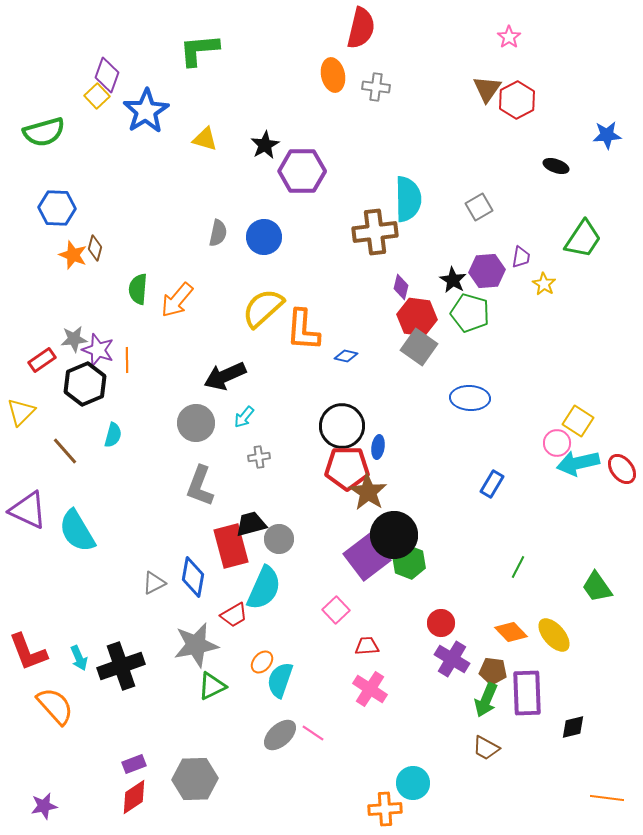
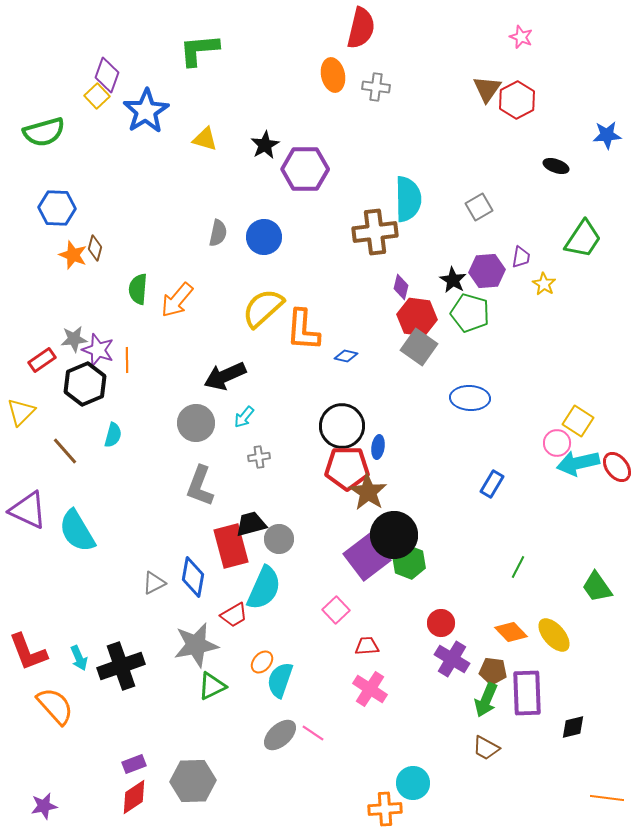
pink star at (509, 37): moved 12 px right; rotated 15 degrees counterclockwise
purple hexagon at (302, 171): moved 3 px right, 2 px up
red ellipse at (622, 469): moved 5 px left, 2 px up
gray hexagon at (195, 779): moved 2 px left, 2 px down
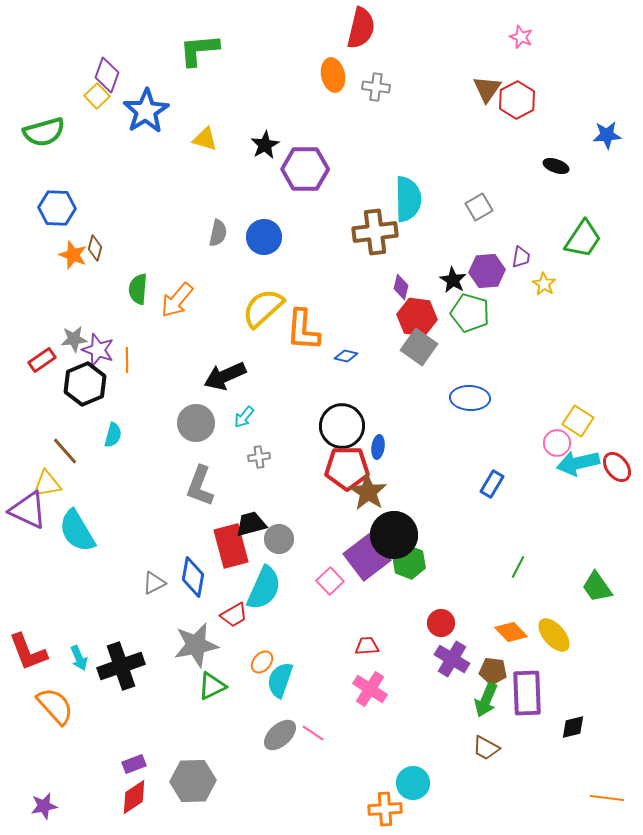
yellow triangle at (21, 412): moved 26 px right, 72 px down; rotated 36 degrees clockwise
pink square at (336, 610): moved 6 px left, 29 px up
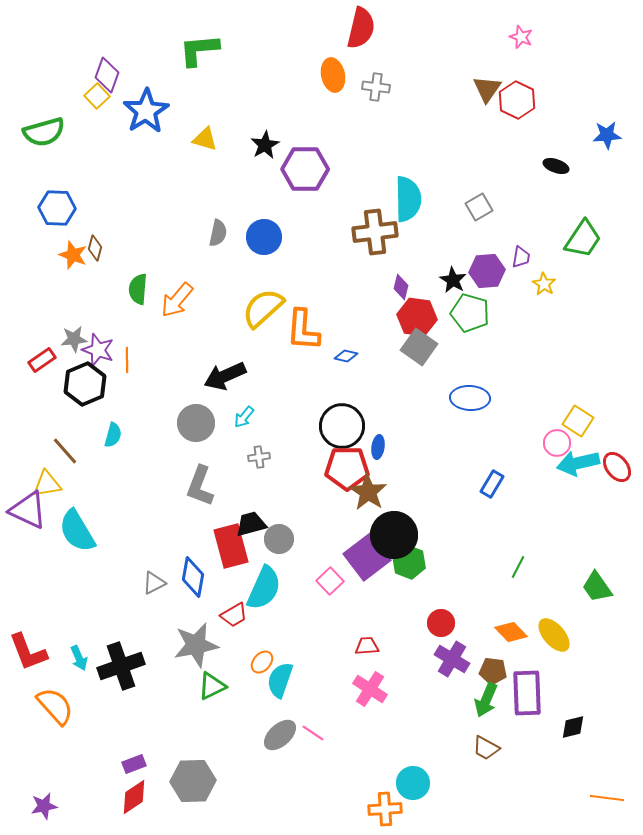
red hexagon at (517, 100): rotated 6 degrees counterclockwise
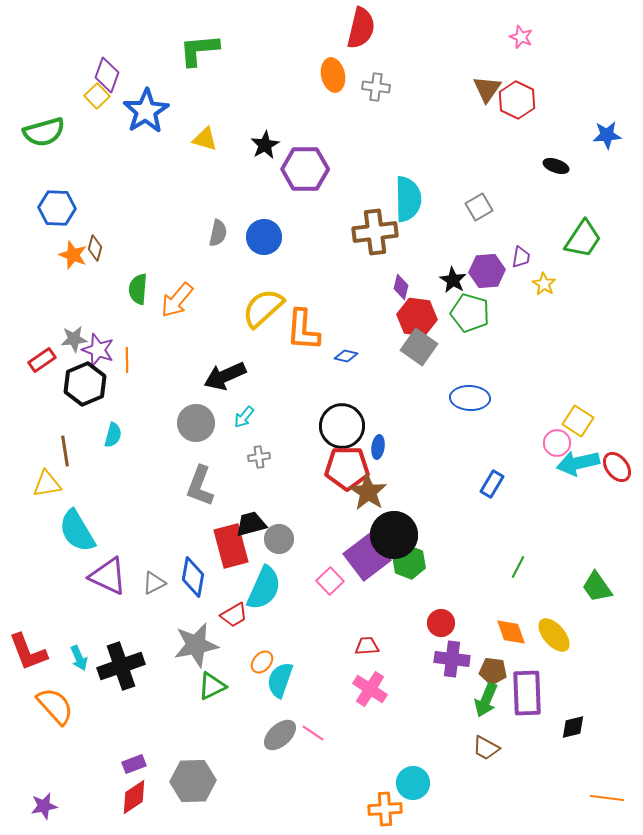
brown line at (65, 451): rotated 32 degrees clockwise
purple triangle at (28, 510): moved 80 px right, 66 px down
orange diamond at (511, 632): rotated 24 degrees clockwise
purple cross at (452, 659): rotated 24 degrees counterclockwise
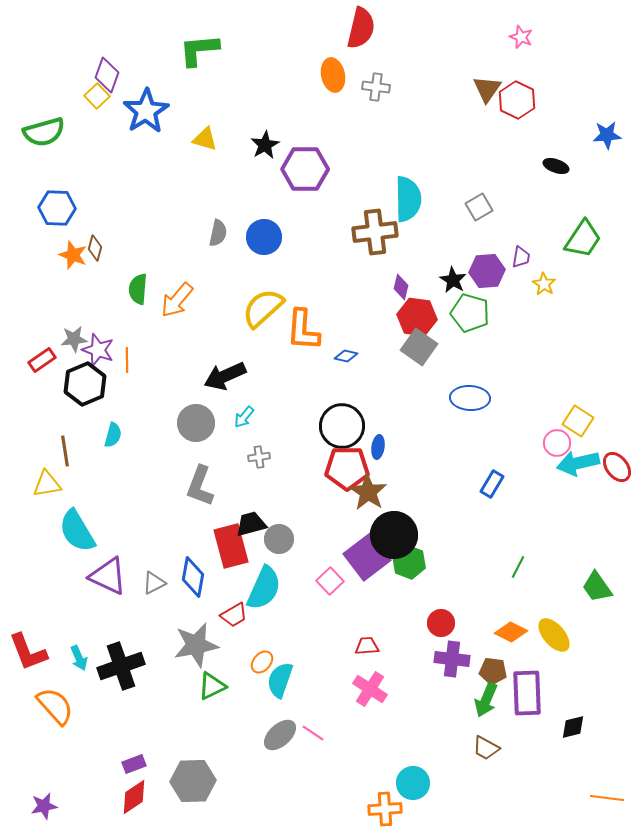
orange diamond at (511, 632): rotated 44 degrees counterclockwise
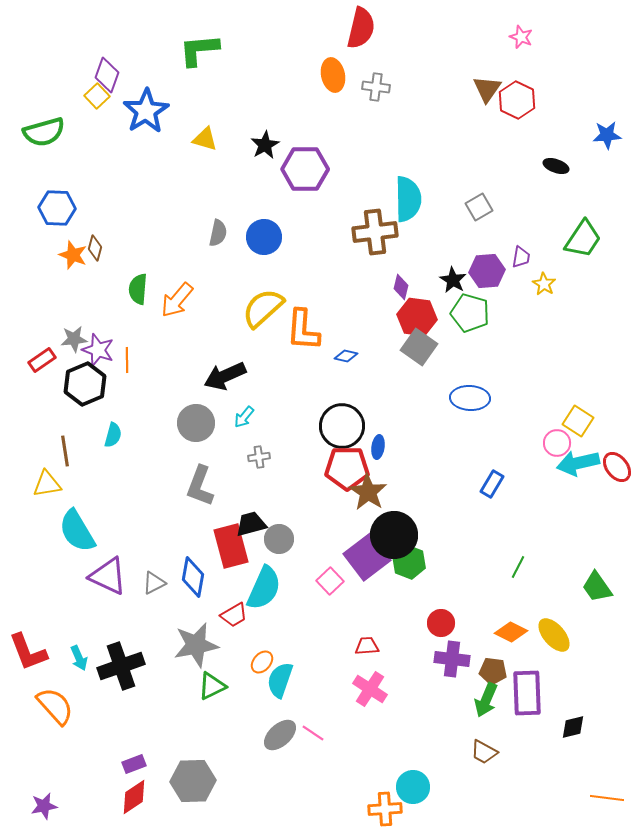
brown trapezoid at (486, 748): moved 2 px left, 4 px down
cyan circle at (413, 783): moved 4 px down
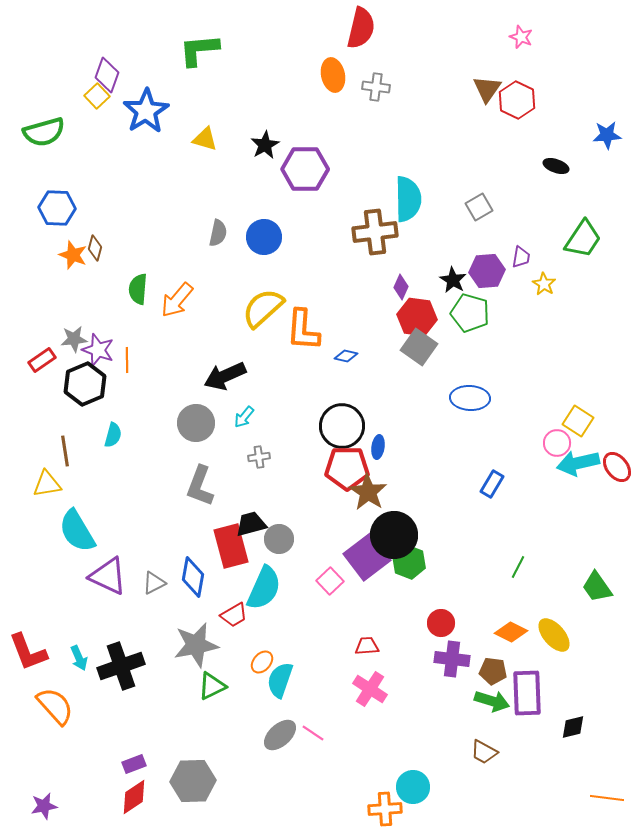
purple diamond at (401, 287): rotated 10 degrees clockwise
green arrow at (486, 700): moved 6 px right, 1 px down; rotated 96 degrees counterclockwise
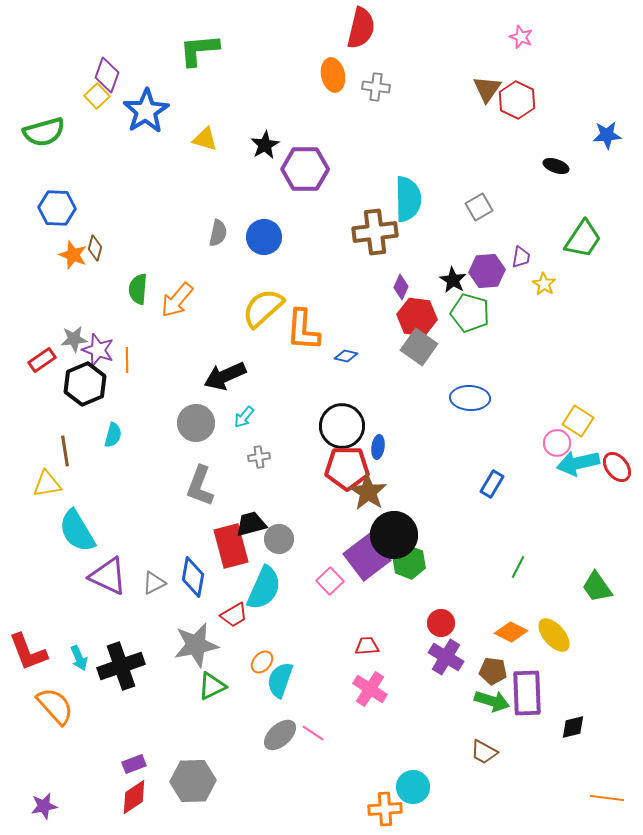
purple cross at (452, 659): moved 6 px left, 2 px up; rotated 24 degrees clockwise
